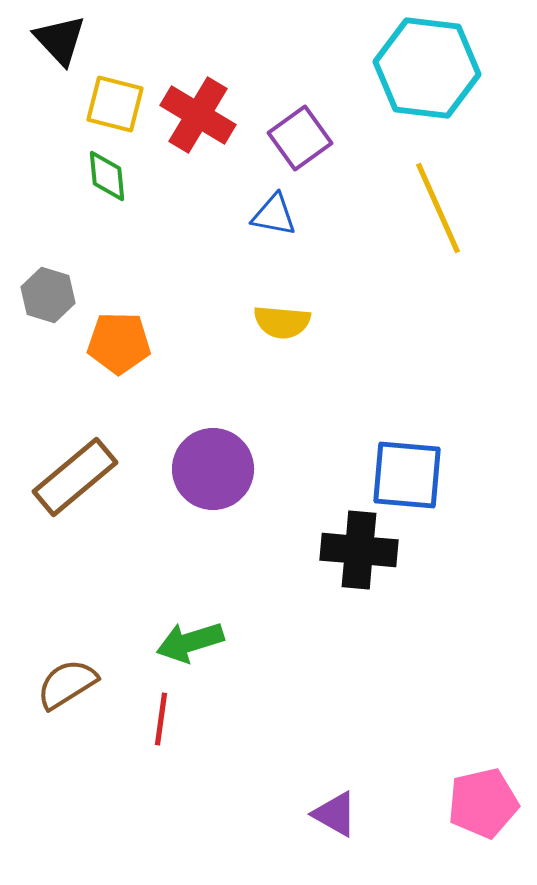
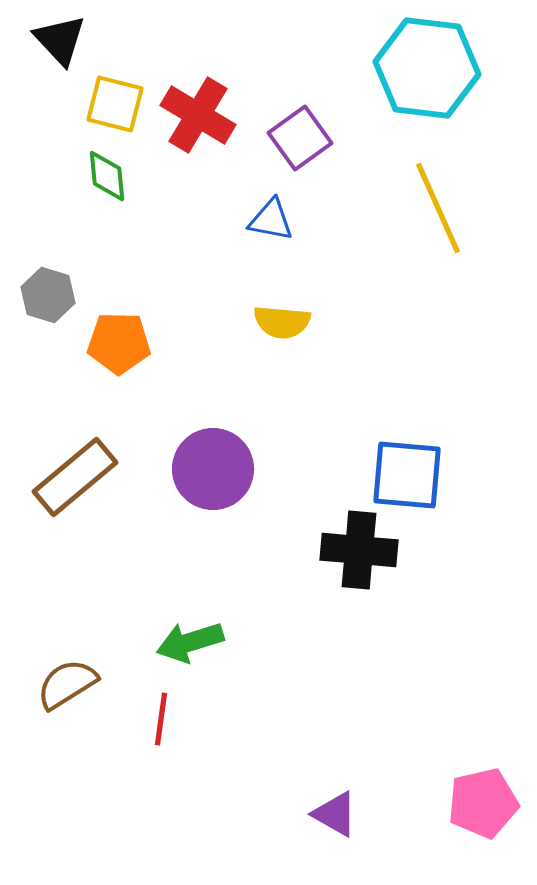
blue triangle: moved 3 px left, 5 px down
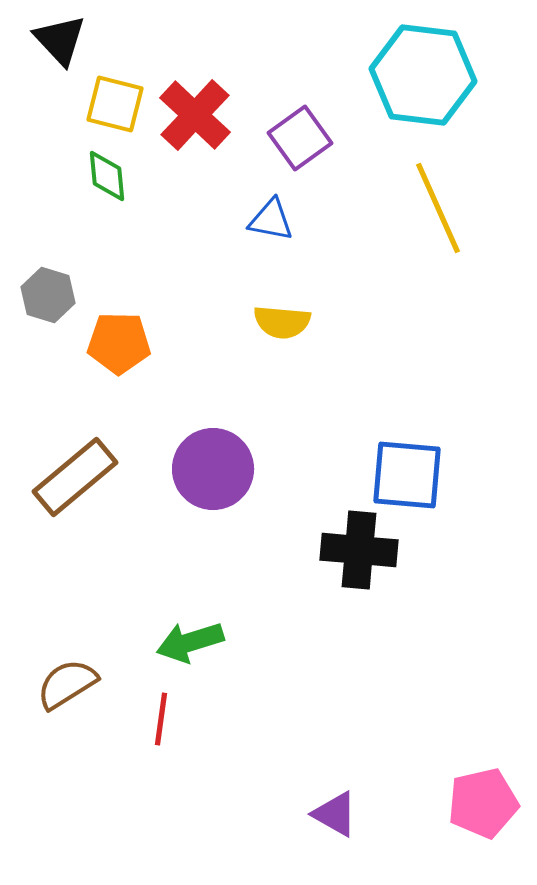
cyan hexagon: moved 4 px left, 7 px down
red cross: moved 3 px left; rotated 12 degrees clockwise
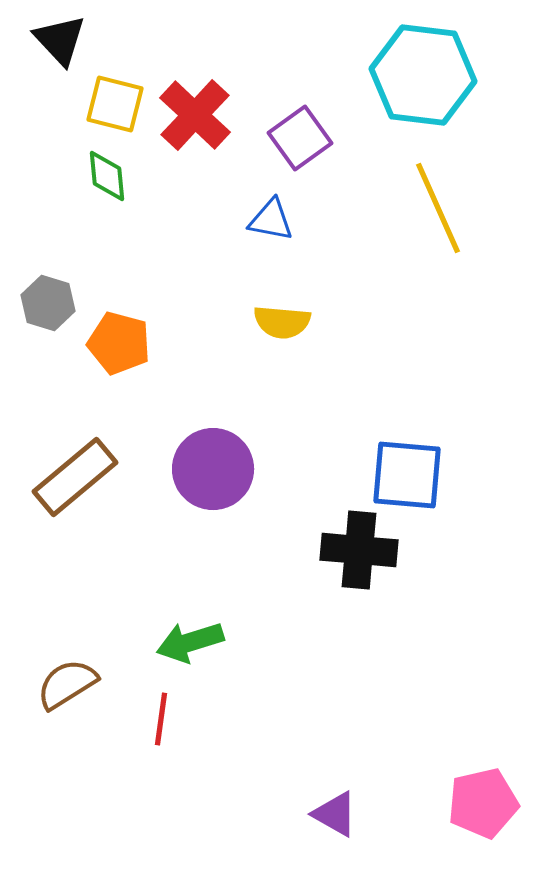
gray hexagon: moved 8 px down
orange pentagon: rotated 14 degrees clockwise
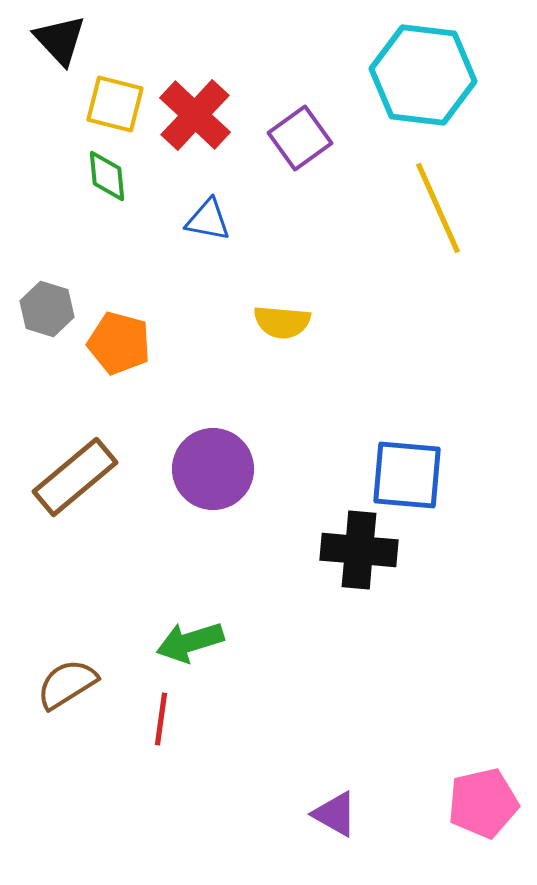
blue triangle: moved 63 px left
gray hexagon: moved 1 px left, 6 px down
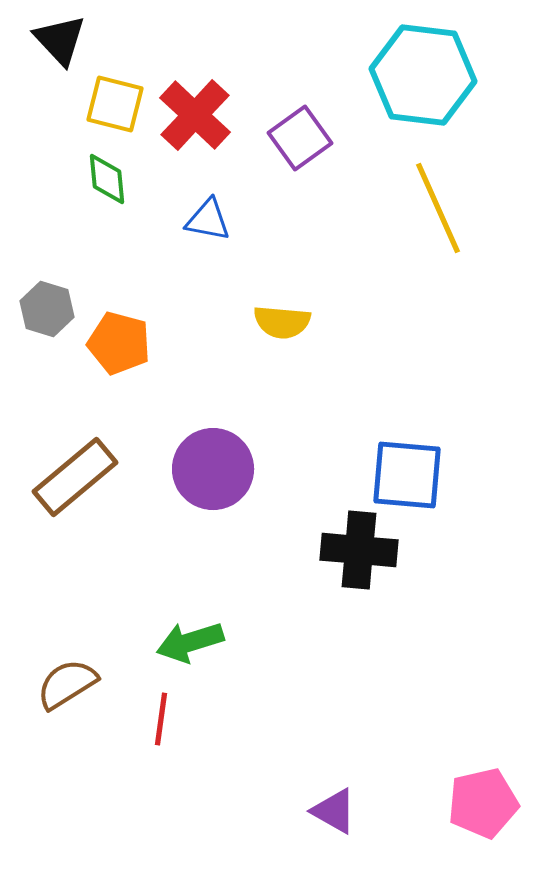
green diamond: moved 3 px down
purple triangle: moved 1 px left, 3 px up
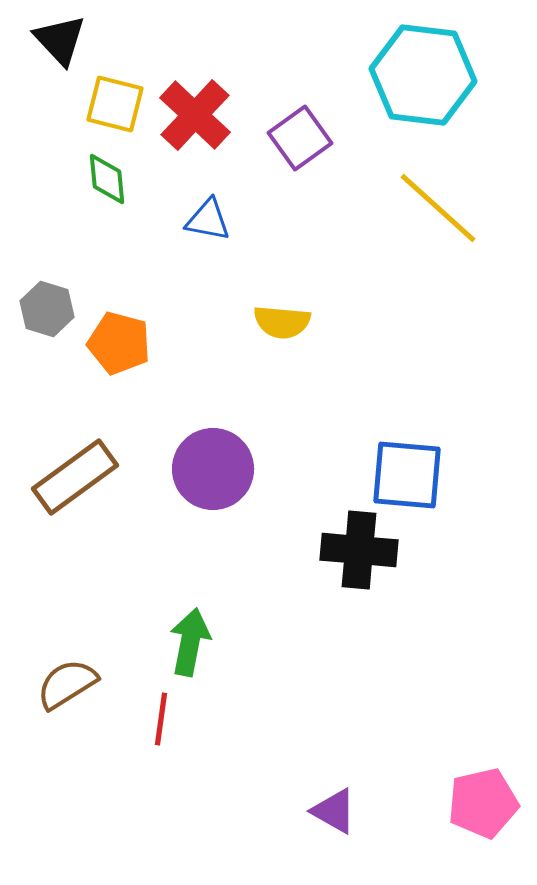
yellow line: rotated 24 degrees counterclockwise
brown rectangle: rotated 4 degrees clockwise
green arrow: rotated 118 degrees clockwise
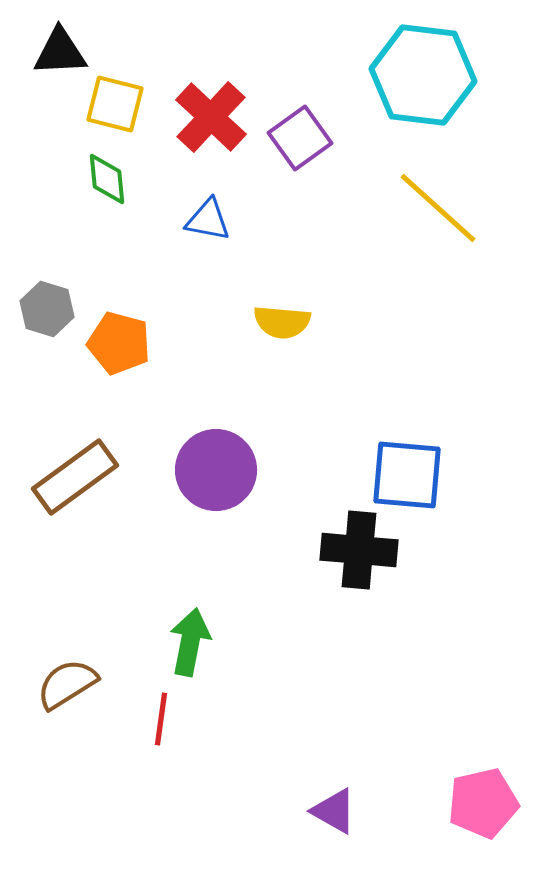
black triangle: moved 12 px down; rotated 50 degrees counterclockwise
red cross: moved 16 px right, 2 px down
purple circle: moved 3 px right, 1 px down
